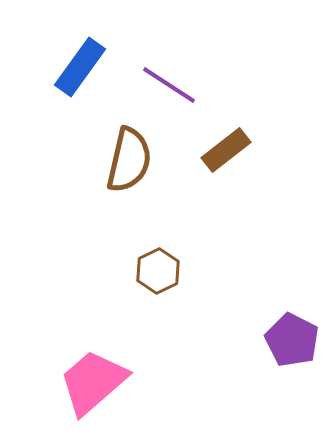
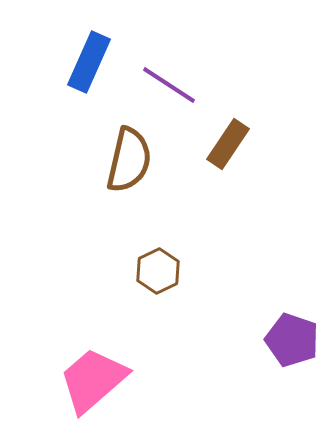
blue rectangle: moved 9 px right, 5 px up; rotated 12 degrees counterclockwise
brown rectangle: moved 2 px right, 6 px up; rotated 18 degrees counterclockwise
purple pentagon: rotated 8 degrees counterclockwise
pink trapezoid: moved 2 px up
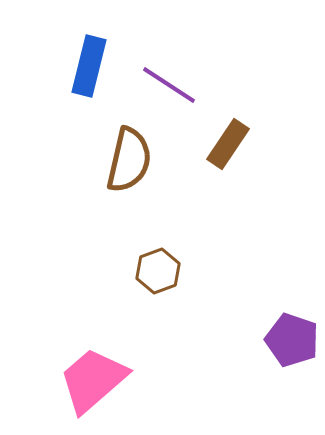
blue rectangle: moved 4 px down; rotated 10 degrees counterclockwise
brown hexagon: rotated 6 degrees clockwise
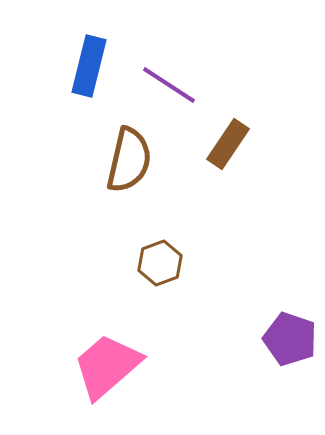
brown hexagon: moved 2 px right, 8 px up
purple pentagon: moved 2 px left, 1 px up
pink trapezoid: moved 14 px right, 14 px up
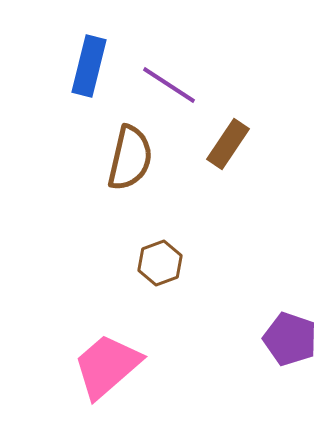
brown semicircle: moved 1 px right, 2 px up
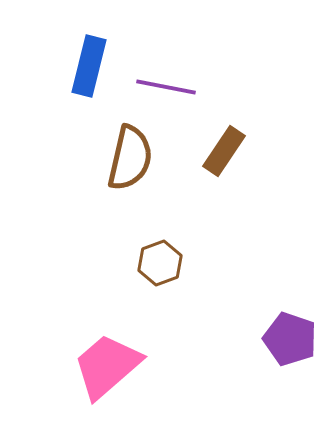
purple line: moved 3 px left, 2 px down; rotated 22 degrees counterclockwise
brown rectangle: moved 4 px left, 7 px down
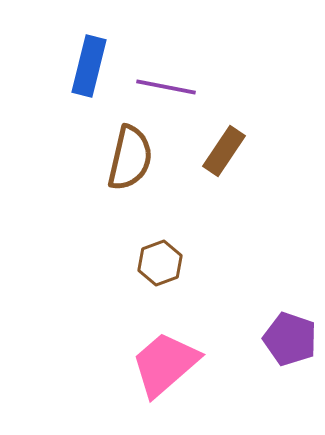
pink trapezoid: moved 58 px right, 2 px up
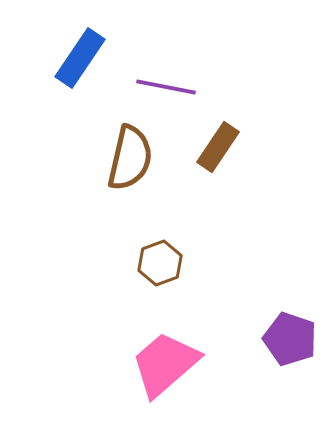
blue rectangle: moved 9 px left, 8 px up; rotated 20 degrees clockwise
brown rectangle: moved 6 px left, 4 px up
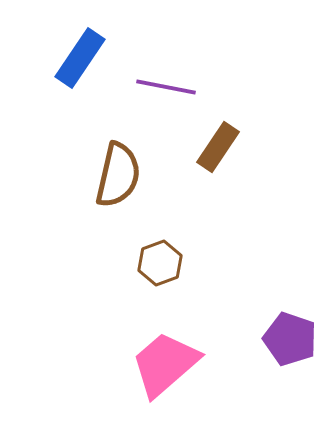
brown semicircle: moved 12 px left, 17 px down
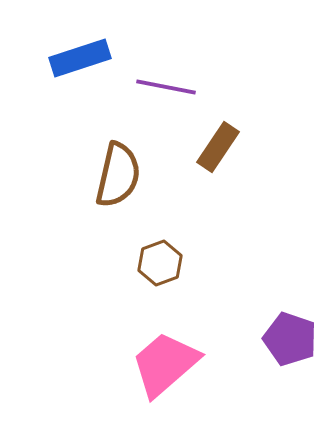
blue rectangle: rotated 38 degrees clockwise
